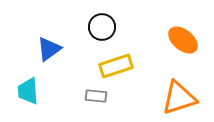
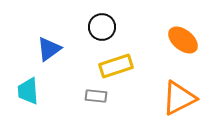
orange triangle: rotated 9 degrees counterclockwise
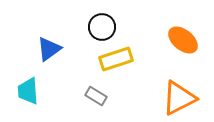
yellow rectangle: moved 7 px up
gray rectangle: rotated 25 degrees clockwise
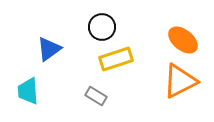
orange triangle: moved 1 px right, 17 px up
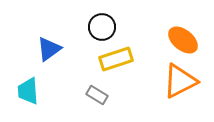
gray rectangle: moved 1 px right, 1 px up
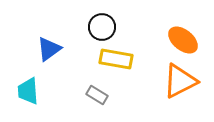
yellow rectangle: rotated 28 degrees clockwise
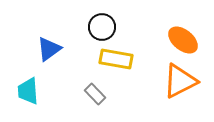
gray rectangle: moved 2 px left, 1 px up; rotated 15 degrees clockwise
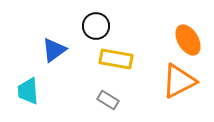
black circle: moved 6 px left, 1 px up
orange ellipse: moved 5 px right; rotated 20 degrees clockwise
blue triangle: moved 5 px right, 1 px down
orange triangle: moved 1 px left
gray rectangle: moved 13 px right, 6 px down; rotated 15 degrees counterclockwise
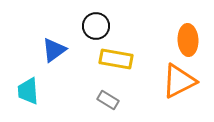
orange ellipse: rotated 28 degrees clockwise
